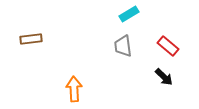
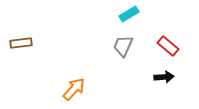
brown rectangle: moved 10 px left, 4 px down
gray trapezoid: rotated 30 degrees clockwise
black arrow: rotated 48 degrees counterclockwise
orange arrow: rotated 45 degrees clockwise
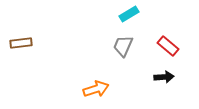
orange arrow: moved 22 px right; rotated 30 degrees clockwise
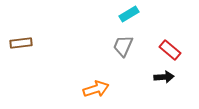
red rectangle: moved 2 px right, 4 px down
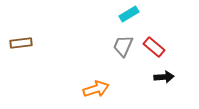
red rectangle: moved 16 px left, 3 px up
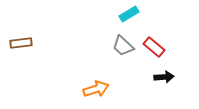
gray trapezoid: rotated 70 degrees counterclockwise
